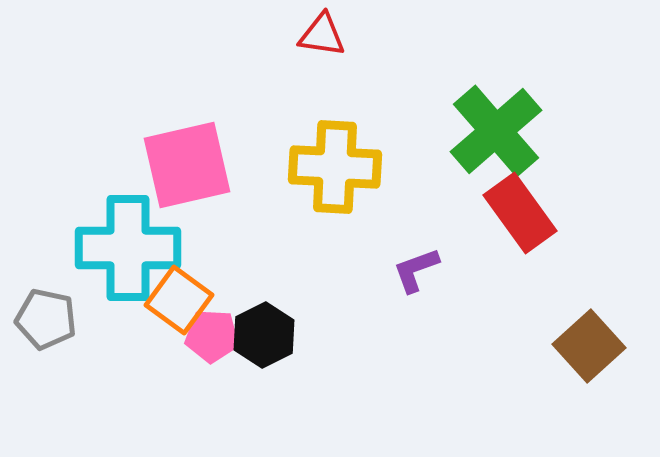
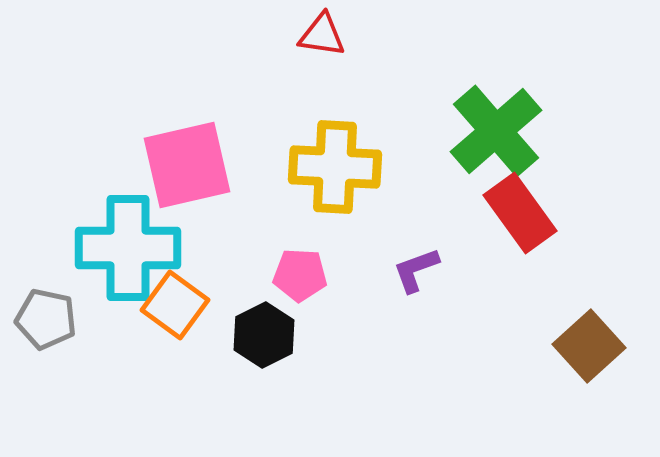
orange square: moved 4 px left, 5 px down
pink pentagon: moved 88 px right, 61 px up
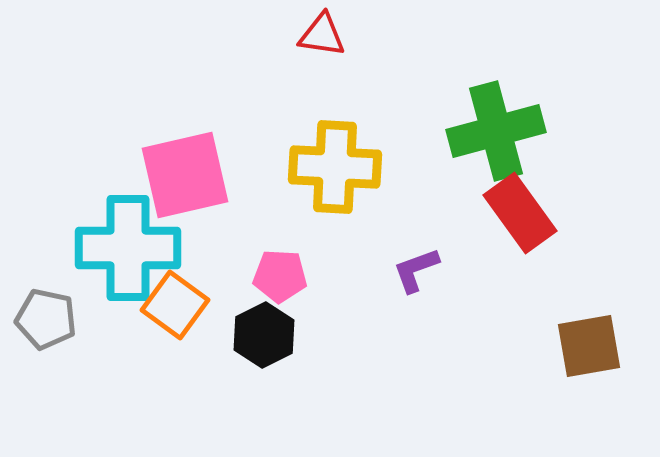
green cross: rotated 26 degrees clockwise
pink square: moved 2 px left, 10 px down
pink pentagon: moved 20 px left, 1 px down
brown square: rotated 32 degrees clockwise
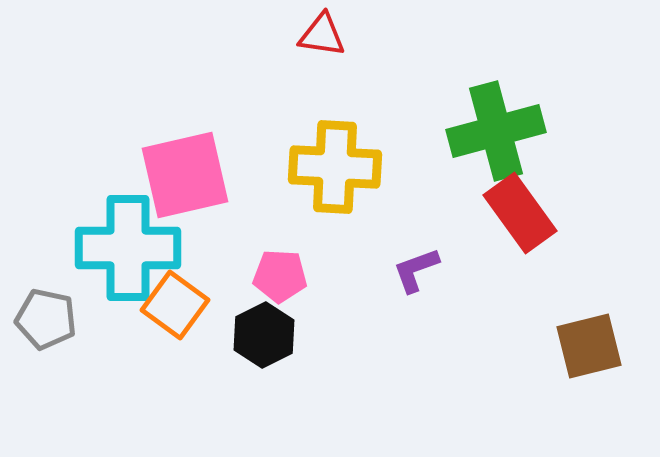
brown square: rotated 4 degrees counterclockwise
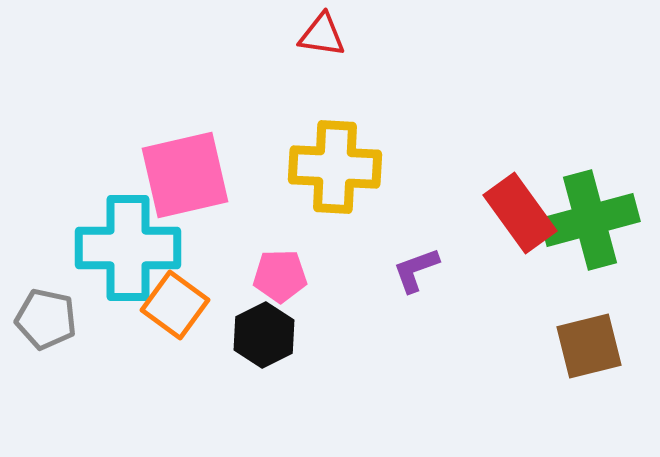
green cross: moved 94 px right, 89 px down
pink pentagon: rotated 4 degrees counterclockwise
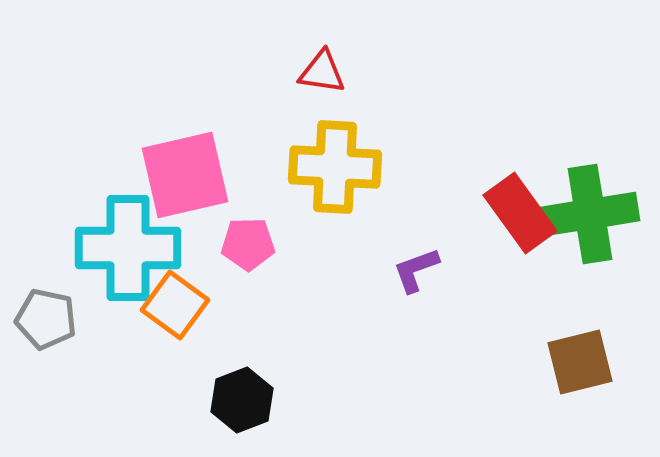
red triangle: moved 37 px down
green cross: moved 6 px up; rotated 6 degrees clockwise
pink pentagon: moved 32 px left, 32 px up
black hexagon: moved 22 px left, 65 px down; rotated 6 degrees clockwise
brown square: moved 9 px left, 16 px down
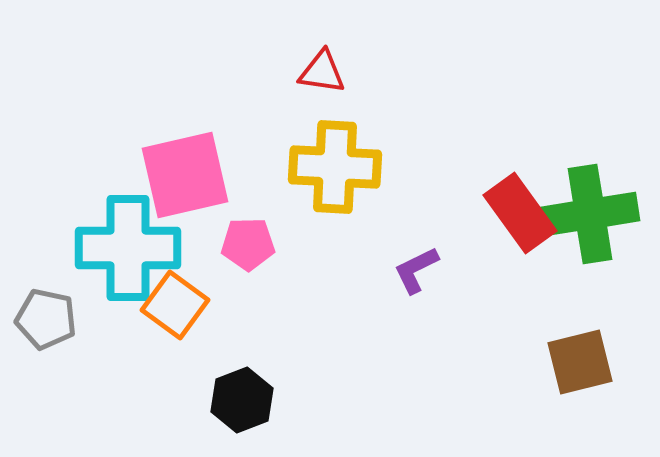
purple L-shape: rotated 6 degrees counterclockwise
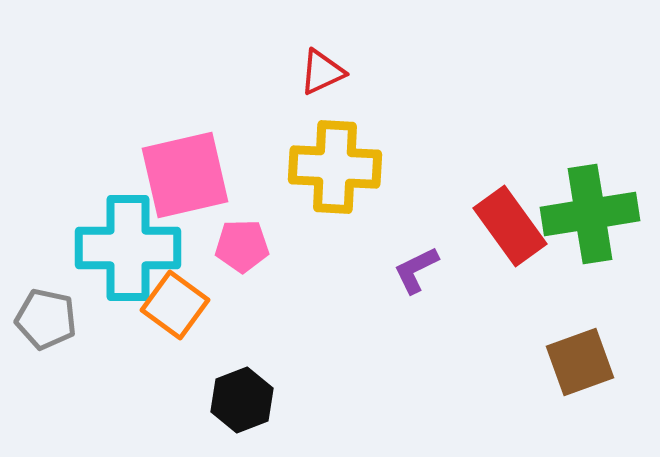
red triangle: rotated 33 degrees counterclockwise
red rectangle: moved 10 px left, 13 px down
pink pentagon: moved 6 px left, 2 px down
brown square: rotated 6 degrees counterclockwise
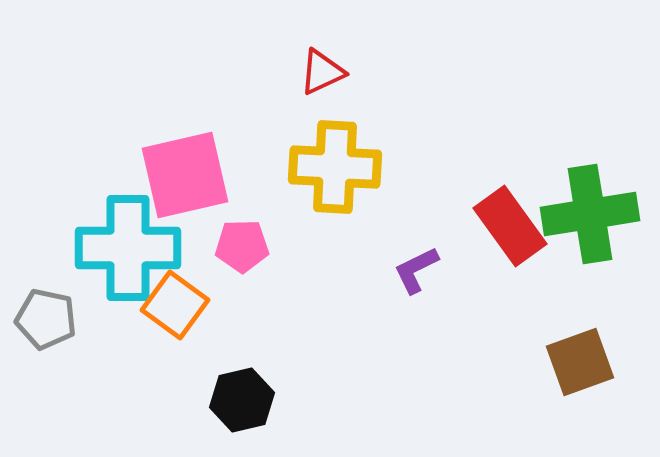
black hexagon: rotated 8 degrees clockwise
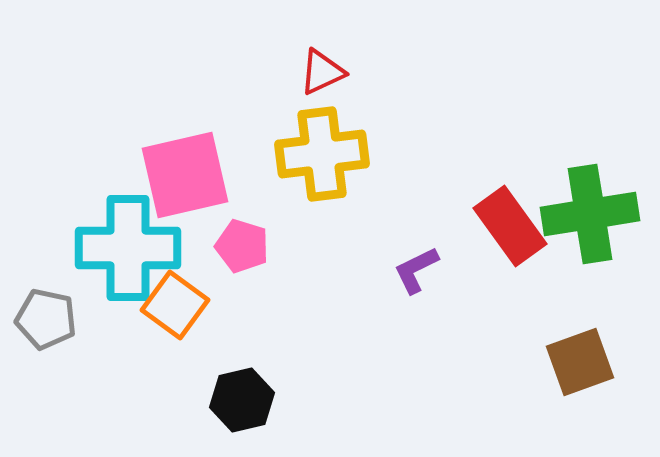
yellow cross: moved 13 px left, 13 px up; rotated 10 degrees counterclockwise
pink pentagon: rotated 18 degrees clockwise
